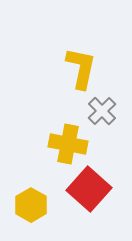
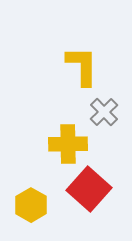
yellow L-shape: moved 1 px right, 2 px up; rotated 12 degrees counterclockwise
gray cross: moved 2 px right, 1 px down
yellow cross: rotated 12 degrees counterclockwise
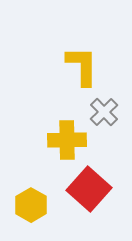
yellow cross: moved 1 px left, 4 px up
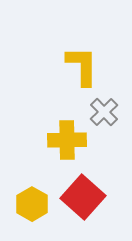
red square: moved 6 px left, 8 px down
yellow hexagon: moved 1 px right, 1 px up
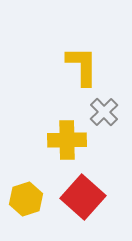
yellow hexagon: moved 6 px left, 5 px up; rotated 12 degrees clockwise
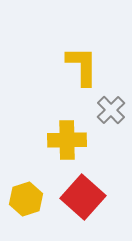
gray cross: moved 7 px right, 2 px up
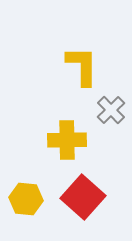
yellow hexagon: rotated 24 degrees clockwise
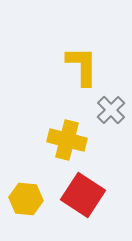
yellow cross: rotated 15 degrees clockwise
red square: moved 2 px up; rotated 9 degrees counterclockwise
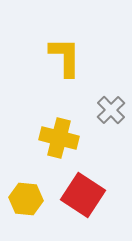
yellow L-shape: moved 17 px left, 9 px up
yellow cross: moved 8 px left, 2 px up
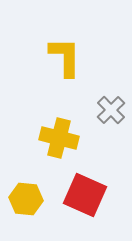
red square: moved 2 px right; rotated 9 degrees counterclockwise
